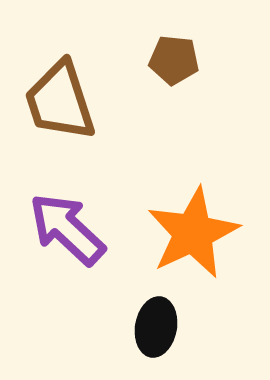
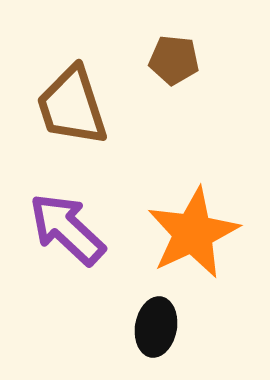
brown trapezoid: moved 12 px right, 5 px down
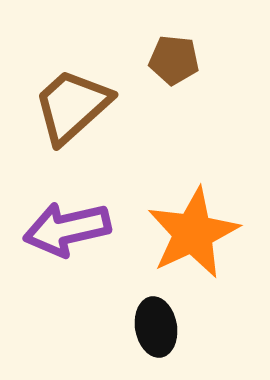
brown trapezoid: rotated 66 degrees clockwise
purple arrow: rotated 56 degrees counterclockwise
black ellipse: rotated 20 degrees counterclockwise
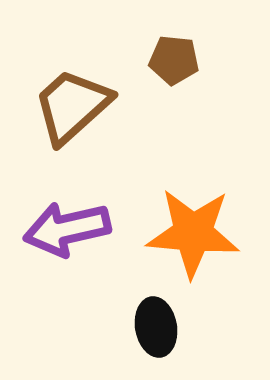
orange star: rotated 30 degrees clockwise
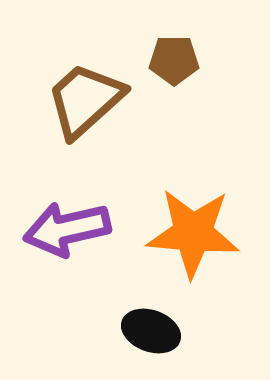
brown pentagon: rotated 6 degrees counterclockwise
brown trapezoid: moved 13 px right, 6 px up
black ellipse: moved 5 px left, 4 px down; rotated 60 degrees counterclockwise
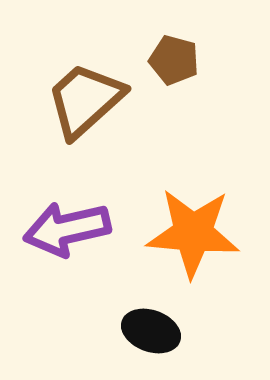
brown pentagon: rotated 15 degrees clockwise
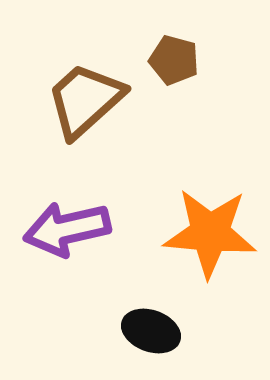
orange star: moved 17 px right
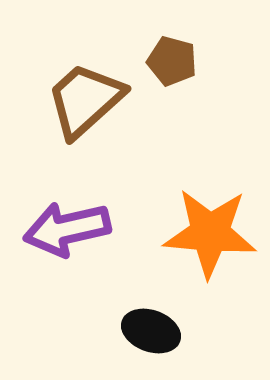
brown pentagon: moved 2 px left, 1 px down
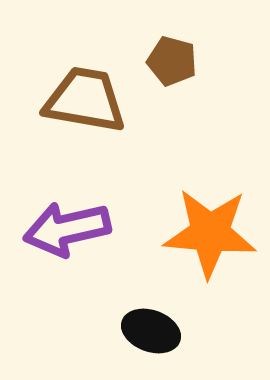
brown trapezoid: rotated 52 degrees clockwise
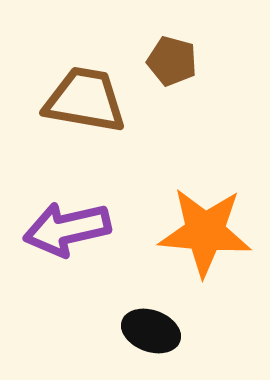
orange star: moved 5 px left, 1 px up
